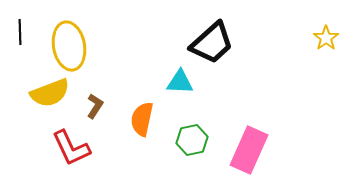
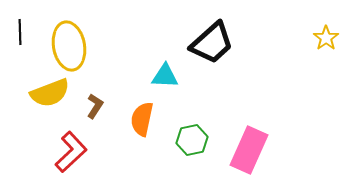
cyan triangle: moved 15 px left, 6 px up
red L-shape: moved 4 px down; rotated 108 degrees counterclockwise
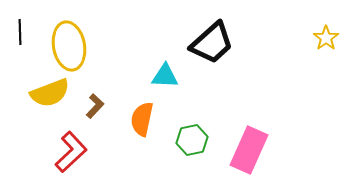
brown L-shape: rotated 10 degrees clockwise
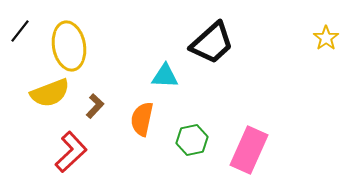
black line: moved 1 px up; rotated 40 degrees clockwise
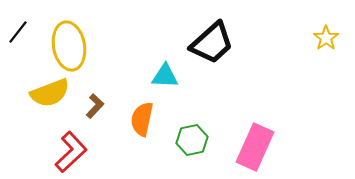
black line: moved 2 px left, 1 px down
pink rectangle: moved 6 px right, 3 px up
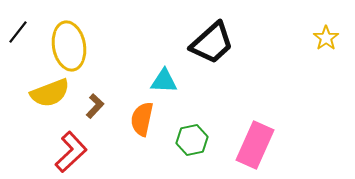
cyan triangle: moved 1 px left, 5 px down
pink rectangle: moved 2 px up
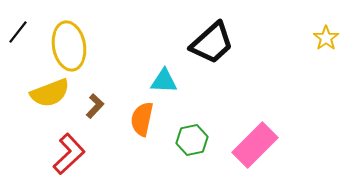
pink rectangle: rotated 21 degrees clockwise
red L-shape: moved 2 px left, 2 px down
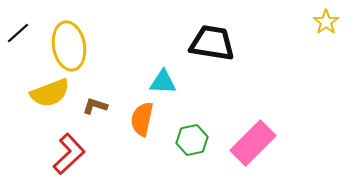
black line: moved 1 px down; rotated 10 degrees clockwise
yellow star: moved 16 px up
black trapezoid: rotated 129 degrees counterclockwise
cyan triangle: moved 1 px left, 1 px down
brown L-shape: rotated 115 degrees counterclockwise
pink rectangle: moved 2 px left, 2 px up
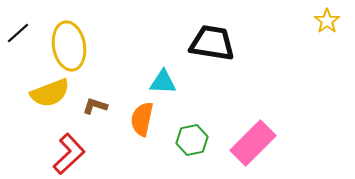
yellow star: moved 1 px right, 1 px up
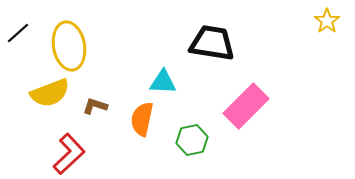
pink rectangle: moved 7 px left, 37 px up
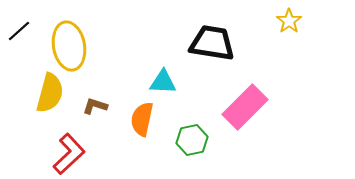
yellow star: moved 38 px left
black line: moved 1 px right, 2 px up
yellow semicircle: rotated 54 degrees counterclockwise
pink rectangle: moved 1 px left, 1 px down
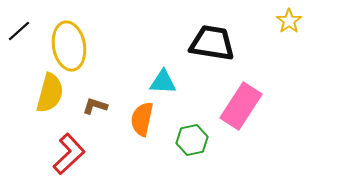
pink rectangle: moved 4 px left, 1 px up; rotated 12 degrees counterclockwise
